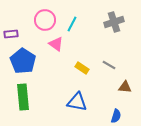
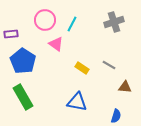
green rectangle: rotated 25 degrees counterclockwise
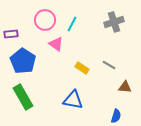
blue triangle: moved 4 px left, 2 px up
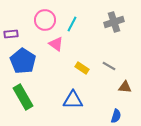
gray line: moved 1 px down
blue triangle: rotated 10 degrees counterclockwise
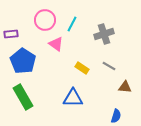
gray cross: moved 10 px left, 12 px down
blue triangle: moved 2 px up
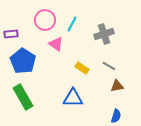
brown triangle: moved 8 px left, 1 px up; rotated 16 degrees counterclockwise
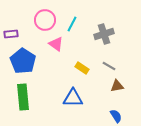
green rectangle: rotated 25 degrees clockwise
blue semicircle: rotated 48 degrees counterclockwise
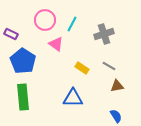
purple rectangle: rotated 32 degrees clockwise
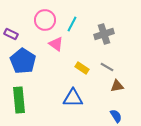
gray line: moved 2 px left, 1 px down
green rectangle: moved 4 px left, 3 px down
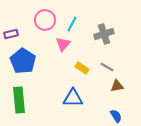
purple rectangle: rotated 40 degrees counterclockwise
pink triangle: moved 7 px right; rotated 35 degrees clockwise
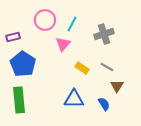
purple rectangle: moved 2 px right, 3 px down
blue pentagon: moved 3 px down
brown triangle: rotated 48 degrees counterclockwise
blue triangle: moved 1 px right, 1 px down
blue semicircle: moved 12 px left, 12 px up
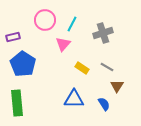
gray cross: moved 1 px left, 1 px up
green rectangle: moved 2 px left, 3 px down
